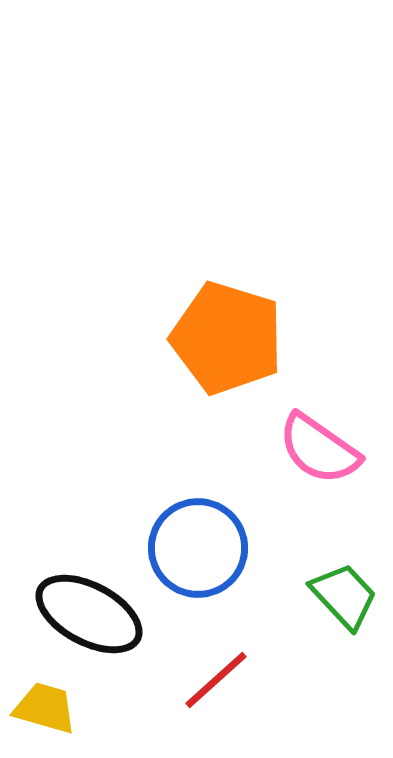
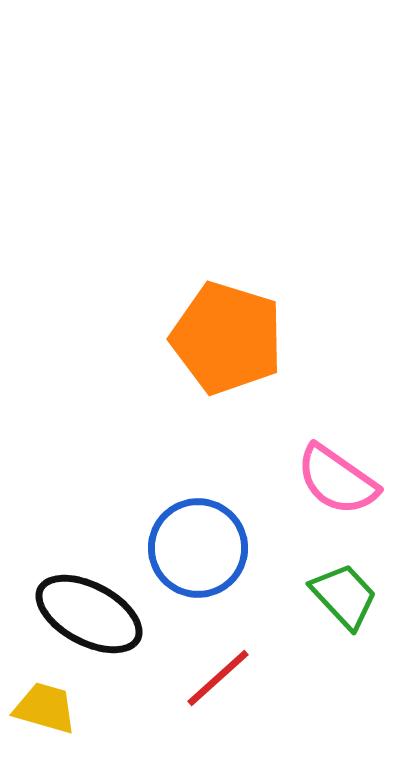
pink semicircle: moved 18 px right, 31 px down
red line: moved 2 px right, 2 px up
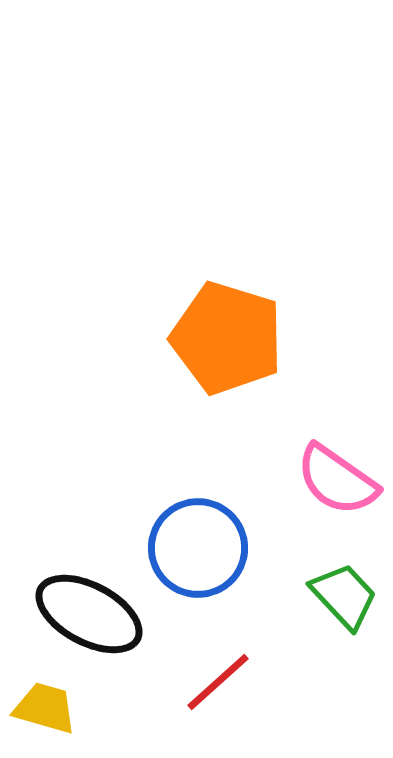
red line: moved 4 px down
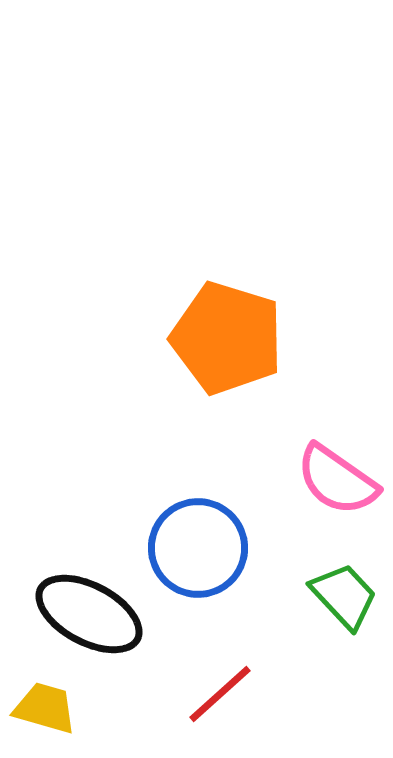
red line: moved 2 px right, 12 px down
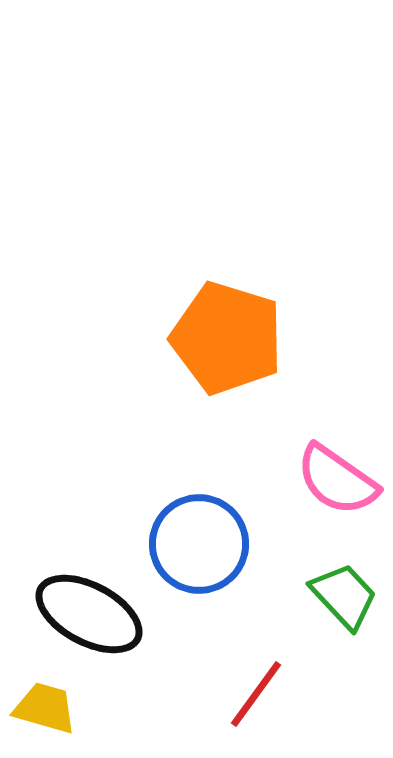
blue circle: moved 1 px right, 4 px up
red line: moved 36 px right; rotated 12 degrees counterclockwise
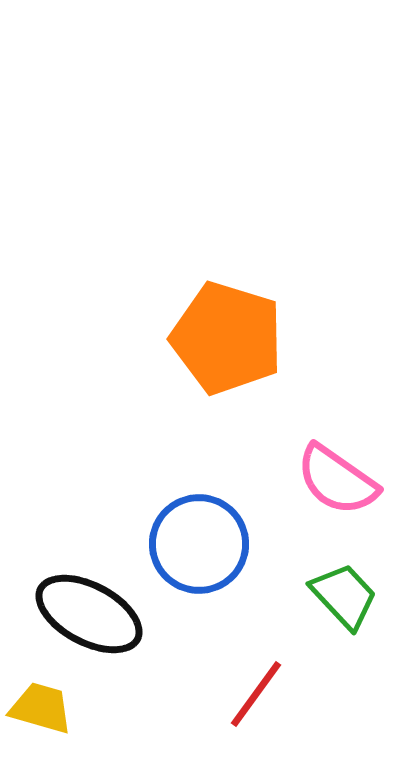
yellow trapezoid: moved 4 px left
